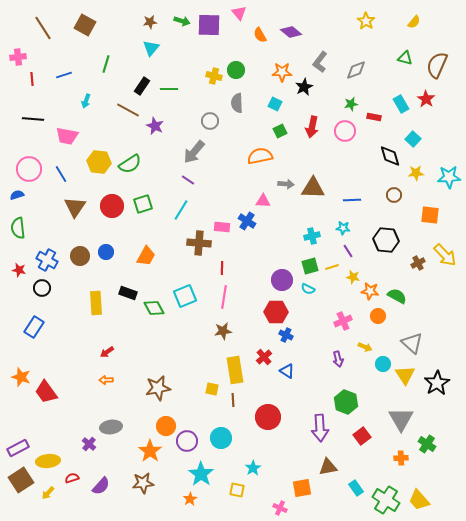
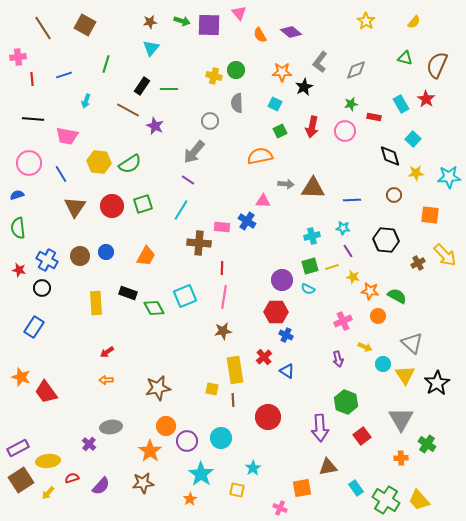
pink circle at (29, 169): moved 6 px up
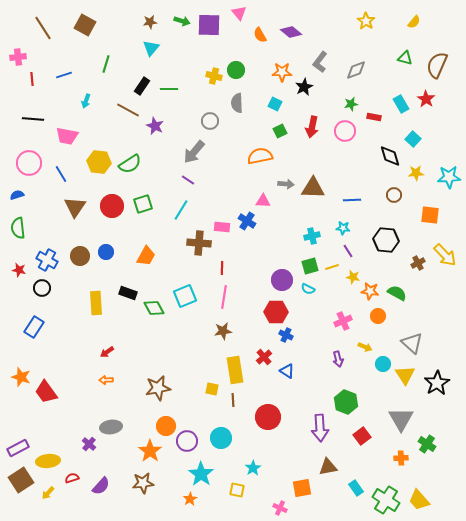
green semicircle at (397, 296): moved 3 px up
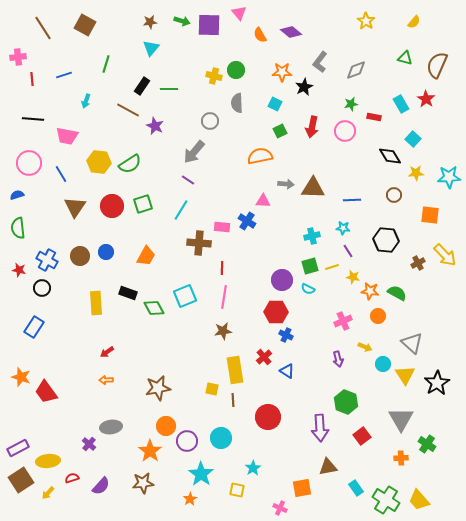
black diamond at (390, 156): rotated 15 degrees counterclockwise
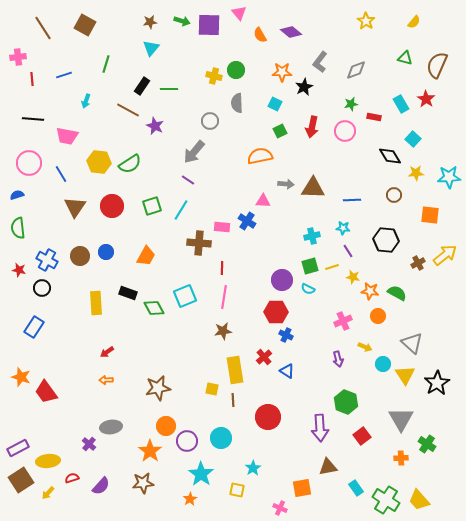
green square at (143, 204): moved 9 px right, 2 px down
yellow arrow at (445, 255): rotated 85 degrees counterclockwise
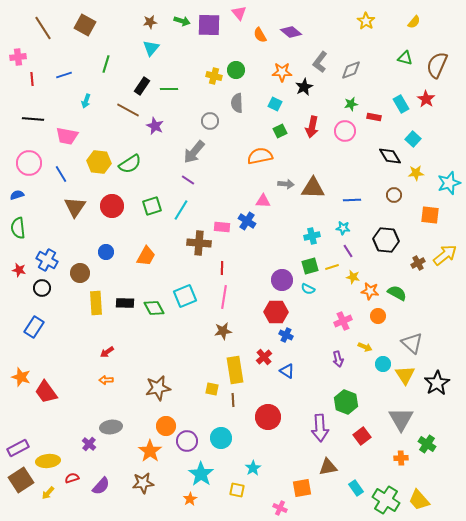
gray diamond at (356, 70): moved 5 px left
cyan star at (449, 177): moved 6 px down; rotated 15 degrees counterclockwise
brown circle at (80, 256): moved 17 px down
black rectangle at (128, 293): moved 3 px left, 10 px down; rotated 18 degrees counterclockwise
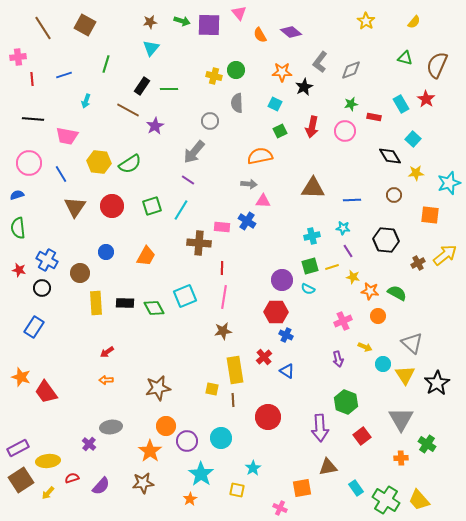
purple star at (155, 126): rotated 18 degrees clockwise
gray arrow at (286, 184): moved 37 px left
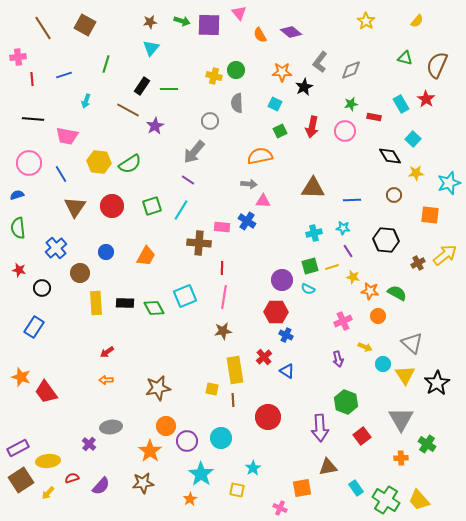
yellow semicircle at (414, 22): moved 3 px right, 1 px up
cyan cross at (312, 236): moved 2 px right, 3 px up
blue cross at (47, 260): moved 9 px right, 12 px up; rotated 20 degrees clockwise
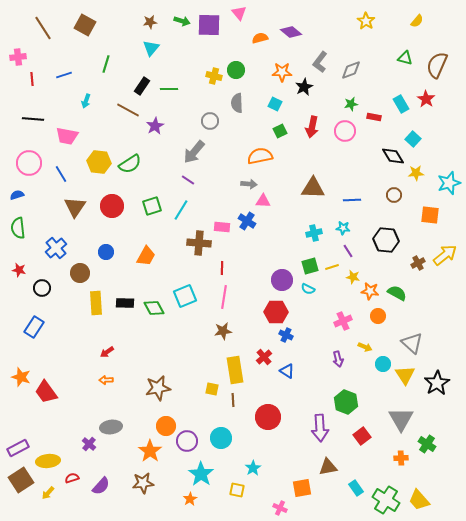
orange semicircle at (260, 35): moved 3 px down; rotated 105 degrees clockwise
black diamond at (390, 156): moved 3 px right
